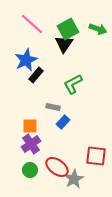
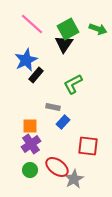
red square: moved 8 px left, 10 px up
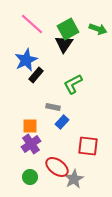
blue rectangle: moved 1 px left
green circle: moved 7 px down
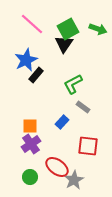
gray rectangle: moved 30 px right; rotated 24 degrees clockwise
gray star: moved 1 px down
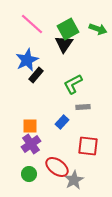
blue star: moved 1 px right
gray rectangle: rotated 40 degrees counterclockwise
green circle: moved 1 px left, 3 px up
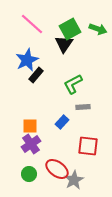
green square: moved 2 px right
red ellipse: moved 2 px down
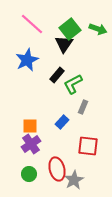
green square: rotated 10 degrees counterclockwise
black rectangle: moved 21 px right
gray rectangle: rotated 64 degrees counterclockwise
red ellipse: rotated 40 degrees clockwise
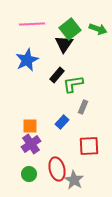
pink line: rotated 45 degrees counterclockwise
green L-shape: rotated 20 degrees clockwise
red square: moved 1 px right; rotated 10 degrees counterclockwise
gray star: rotated 12 degrees counterclockwise
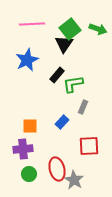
purple cross: moved 8 px left, 5 px down; rotated 30 degrees clockwise
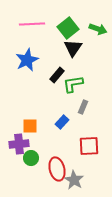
green square: moved 2 px left, 1 px up
black triangle: moved 9 px right, 4 px down
purple cross: moved 4 px left, 5 px up
green circle: moved 2 px right, 16 px up
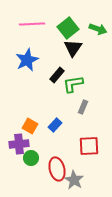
blue rectangle: moved 7 px left, 3 px down
orange square: rotated 28 degrees clockwise
